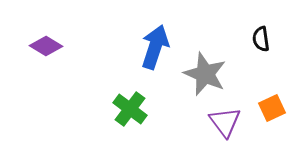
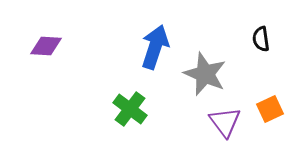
purple diamond: rotated 28 degrees counterclockwise
orange square: moved 2 px left, 1 px down
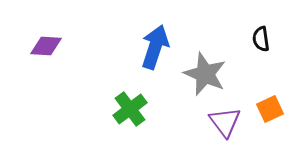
green cross: rotated 16 degrees clockwise
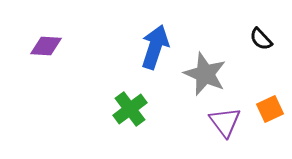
black semicircle: rotated 35 degrees counterclockwise
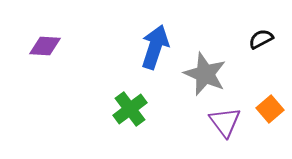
black semicircle: rotated 105 degrees clockwise
purple diamond: moved 1 px left
orange square: rotated 16 degrees counterclockwise
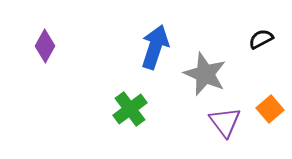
purple diamond: rotated 64 degrees counterclockwise
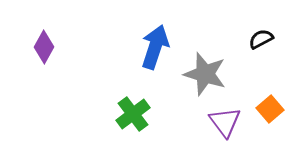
purple diamond: moved 1 px left, 1 px down
gray star: rotated 6 degrees counterclockwise
green cross: moved 3 px right, 5 px down
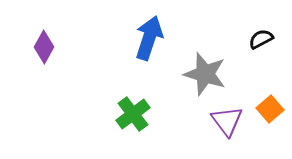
blue arrow: moved 6 px left, 9 px up
purple triangle: moved 2 px right, 1 px up
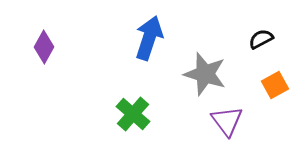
orange square: moved 5 px right, 24 px up; rotated 12 degrees clockwise
green cross: rotated 12 degrees counterclockwise
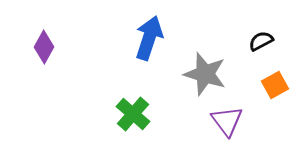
black semicircle: moved 2 px down
